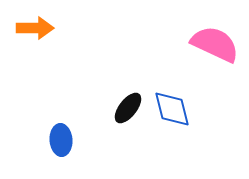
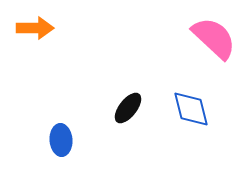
pink semicircle: moved 1 px left, 6 px up; rotated 18 degrees clockwise
blue diamond: moved 19 px right
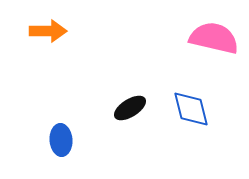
orange arrow: moved 13 px right, 3 px down
pink semicircle: rotated 30 degrees counterclockwise
black ellipse: moved 2 px right; rotated 20 degrees clockwise
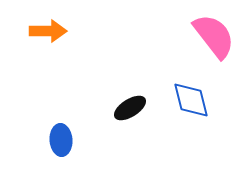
pink semicircle: moved 2 px up; rotated 39 degrees clockwise
blue diamond: moved 9 px up
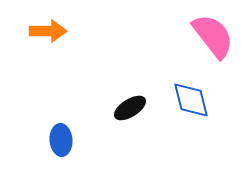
pink semicircle: moved 1 px left
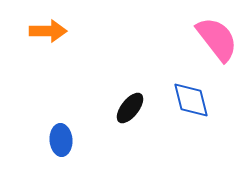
pink semicircle: moved 4 px right, 3 px down
black ellipse: rotated 20 degrees counterclockwise
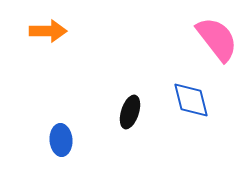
black ellipse: moved 4 px down; rotated 20 degrees counterclockwise
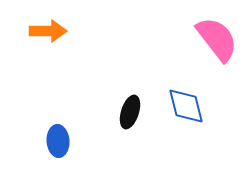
blue diamond: moved 5 px left, 6 px down
blue ellipse: moved 3 px left, 1 px down
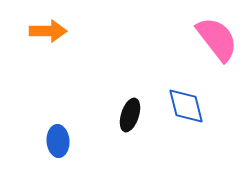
black ellipse: moved 3 px down
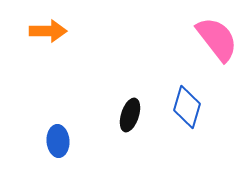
blue diamond: moved 1 px right, 1 px down; rotated 30 degrees clockwise
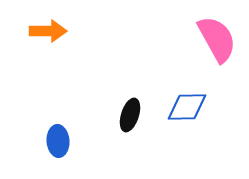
pink semicircle: rotated 9 degrees clockwise
blue diamond: rotated 72 degrees clockwise
